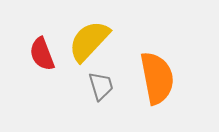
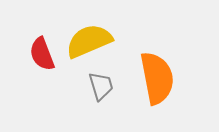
yellow semicircle: rotated 24 degrees clockwise
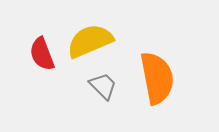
yellow semicircle: moved 1 px right
gray trapezoid: moved 2 px right; rotated 28 degrees counterclockwise
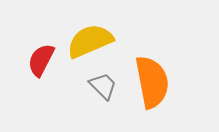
red semicircle: moved 1 px left, 6 px down; rotated 48 degrees clockwise
orange semicircle: moved 5 px left, 4 px down
